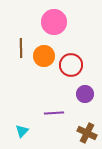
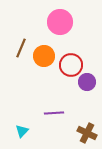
pink circle: moved 6 px right
brown line: rotated 24 degrees clockwise
purple circle: moved 2 px right, 12 px up
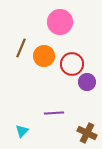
red circle: moved 1 px right, 1 px up
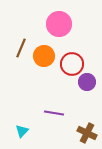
pink circle: moved 1 px left, 2 px down
purple line: rotated 12 degrees clockwise
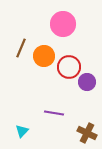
pink circle: moved 4 px right
red circle: moved 3 px left, 3 px down
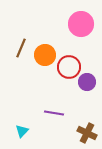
pink circle: moved 18 px right
orange circle: moved 1 px right, 1 px up
